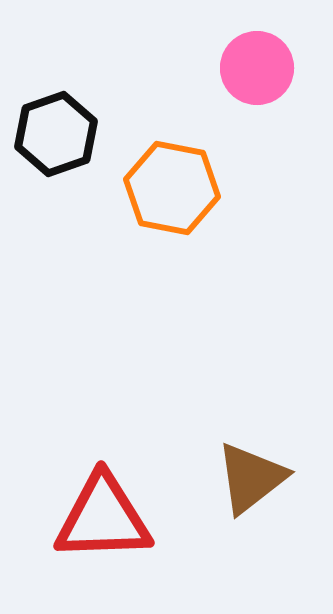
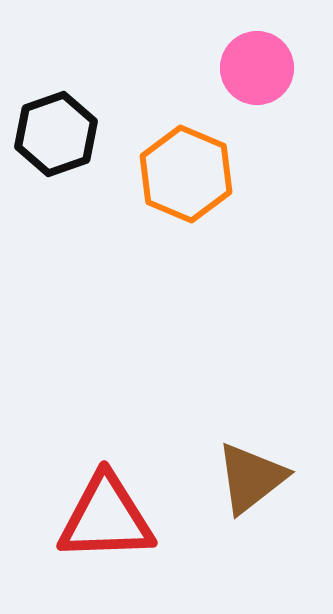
orange hexagon: moved 14 px right, 14 px up; rotated 12 degrees clockwise
red triangle: moved 3 px right
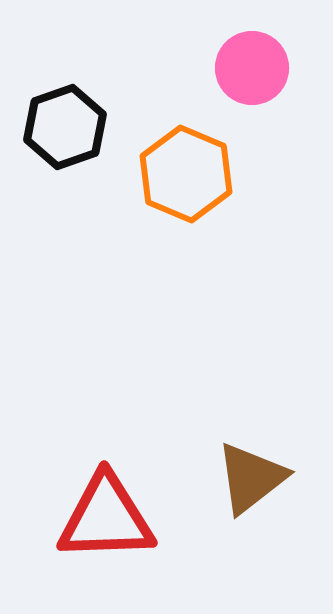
pink circle: moved 5 px left
black hexagon: moved 9 px right, 7 px up
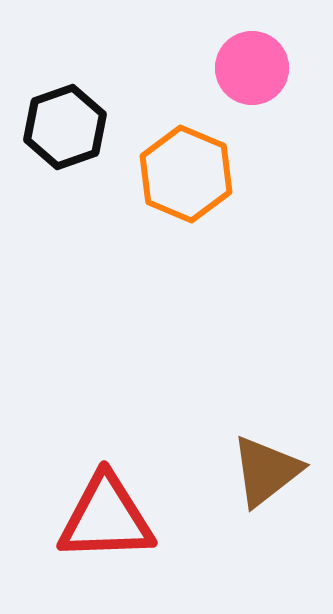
brown triangle: moved 15 px right, 7 px up
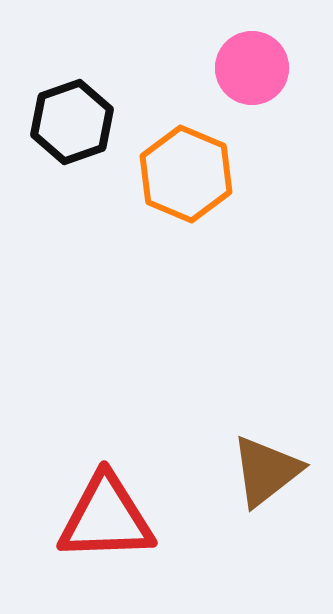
black hexagon: moved 7 px right, 5 px up
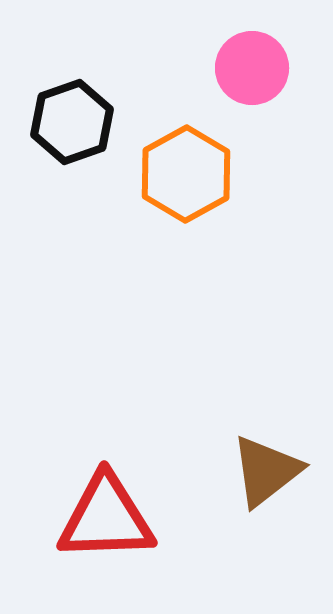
orange hexagon: rotated 8 degrees clockwise
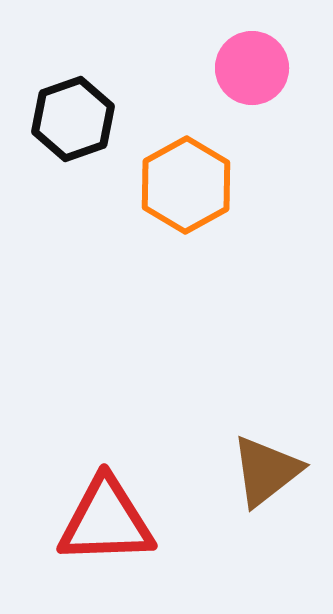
black hexagon: moved 1 px right, 3 px up
orange hexagon: moved 11 px down
red triangle: moved 3 px down
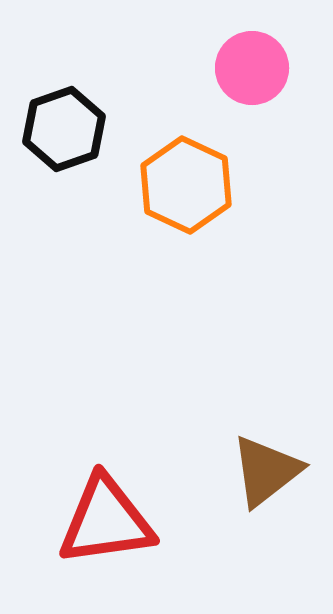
black hexagon: moved 9 px left, 10 px down
orange hexagon: rotated 6 degrees counterclockwise
red triangle: rotated 6 degrees counterclockwise
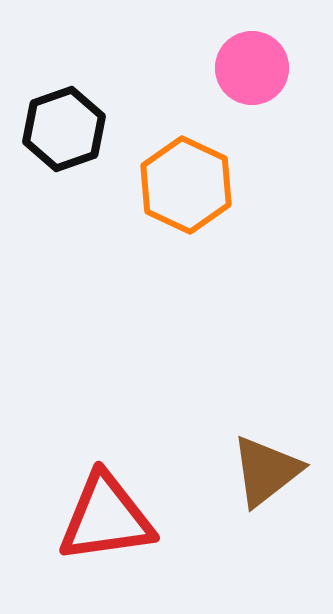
red triangle: moved 3 px up
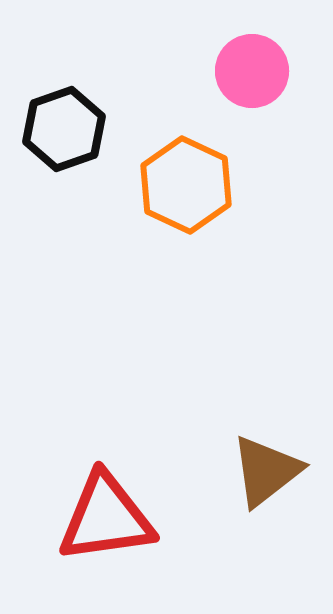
pink circle: moved 3 px down
